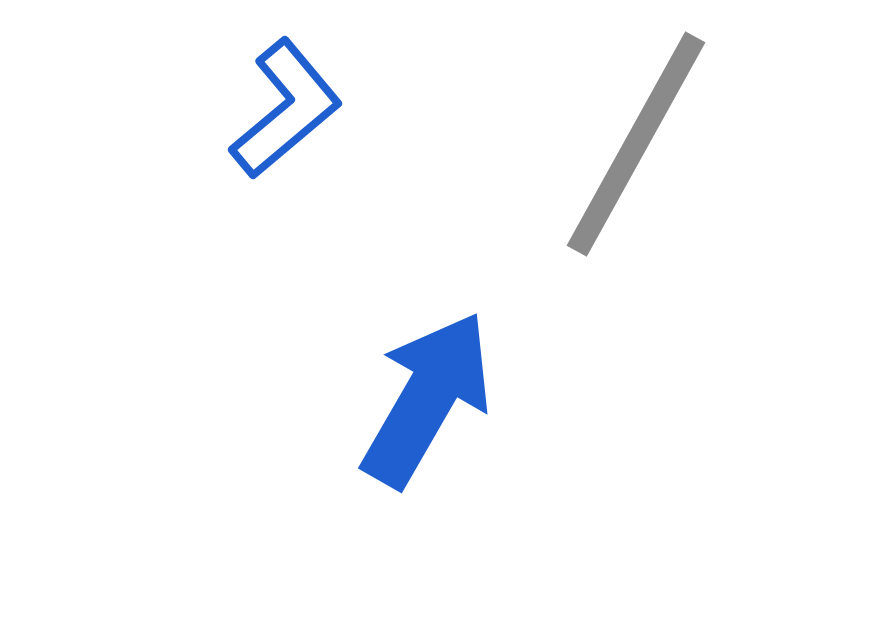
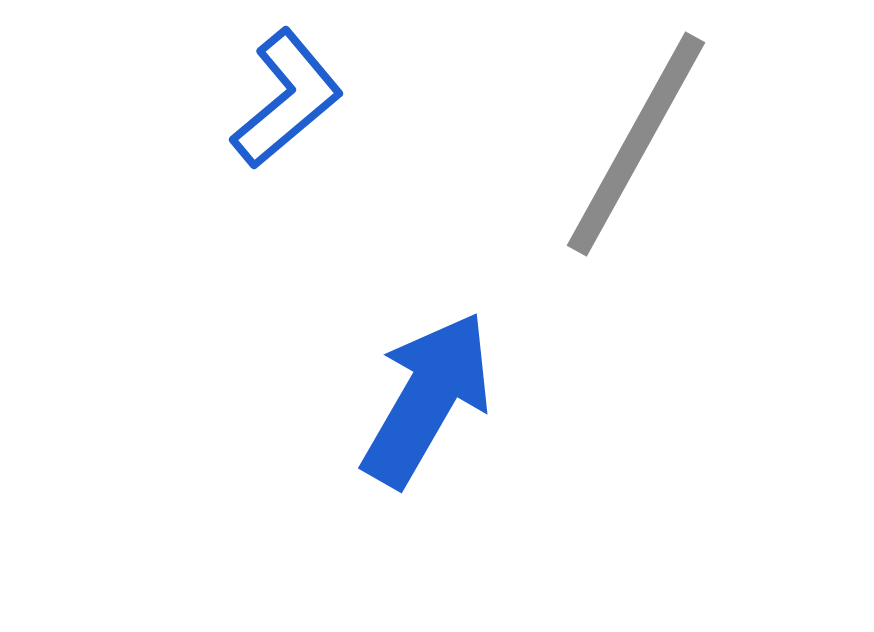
blue L-shape: moved 1 px right, 10 px up
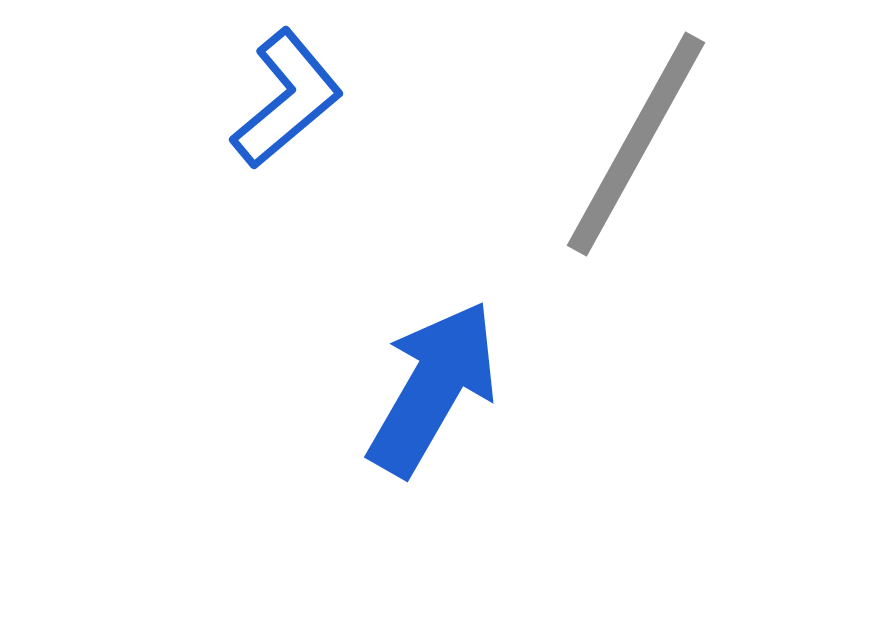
blue arrow: moved 6 px right, 11 px up
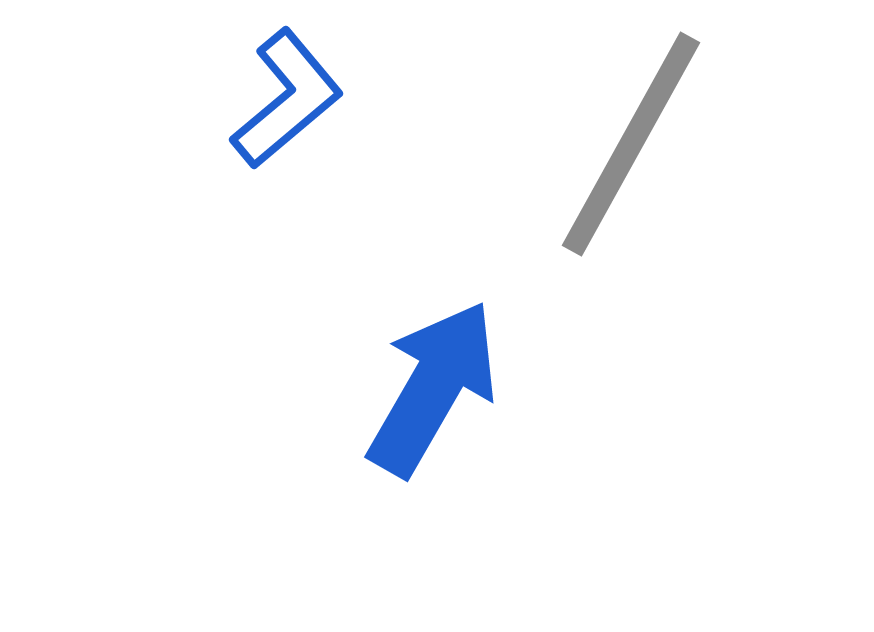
gray line: moved 5 px left
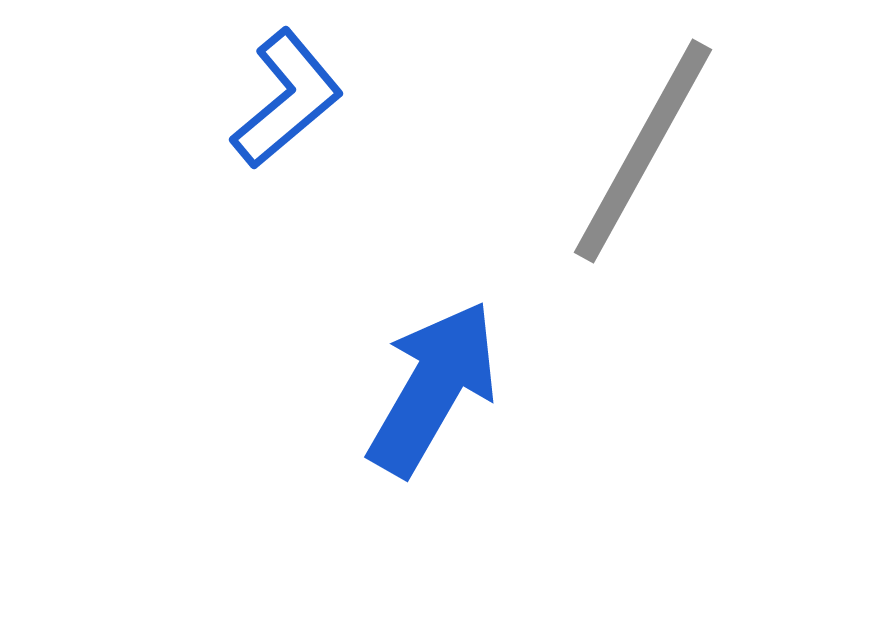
gray line: moved 12 px right, 7 px down
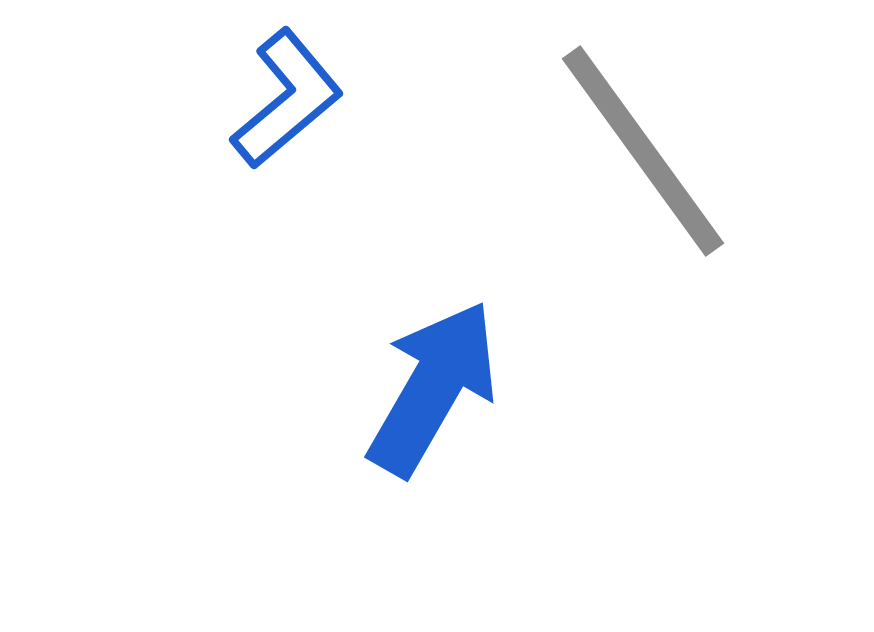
gray line: rotated 65 degrees counterclockwise
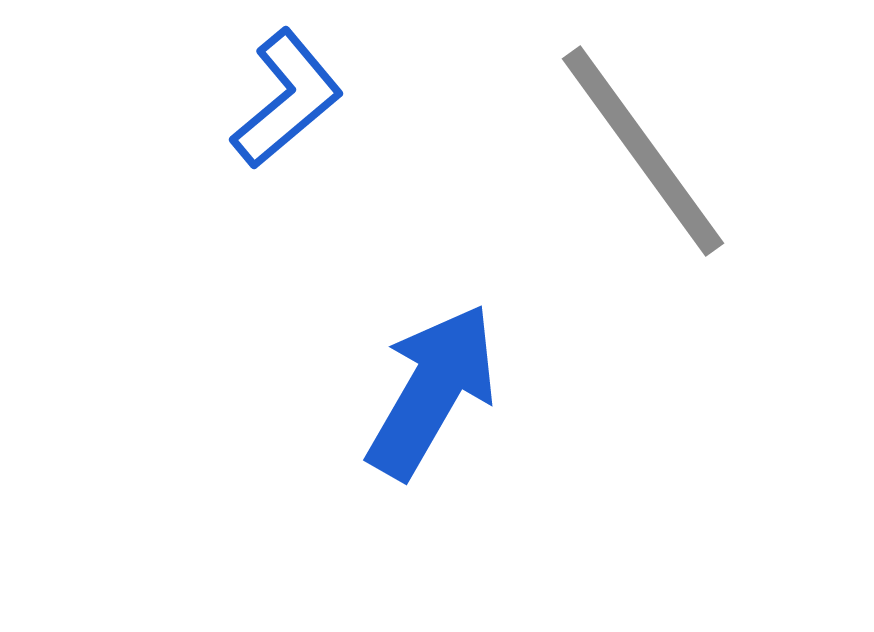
blue arrow: moved 1 px left, 3 px down
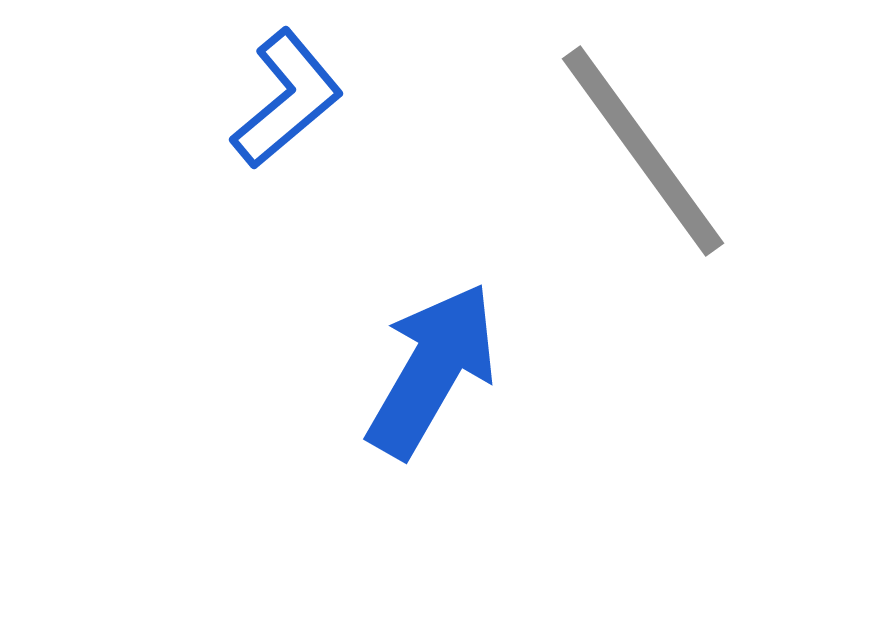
blue arrow: moved 21 px up
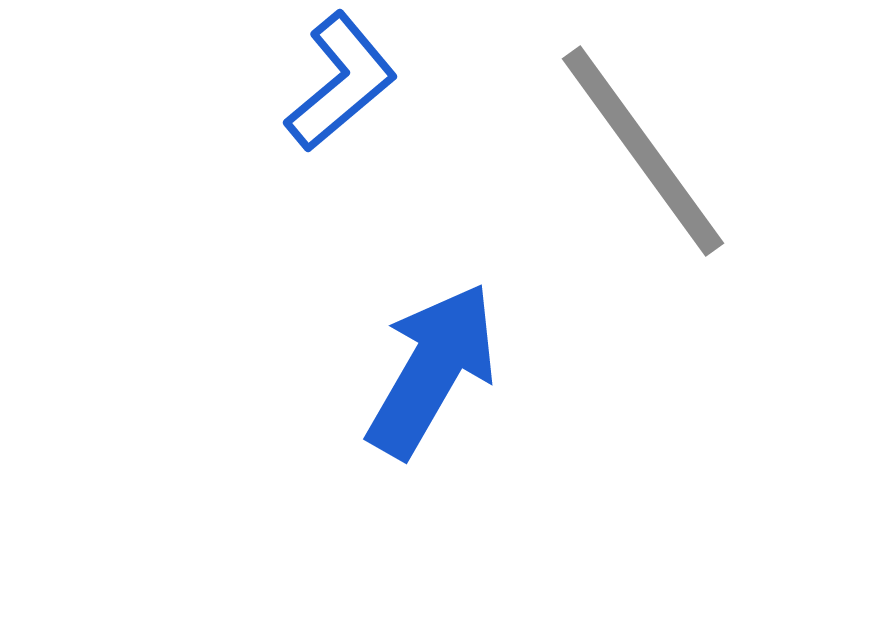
blue L-shape: moved 54 px right, 17 px up
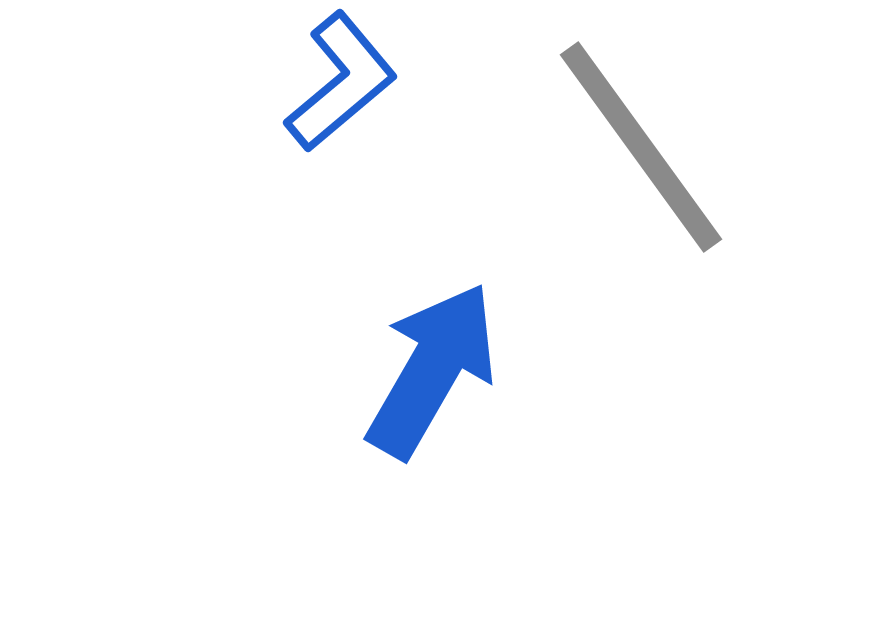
gray line: moved 2 px left, 4 px up
